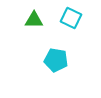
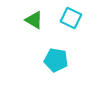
green triangle: rotated 30 degrees clockwise
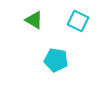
cyan square: moved 7 px right, 3 px down
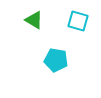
cyan square: rotated 10 degrees counterclockwise
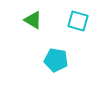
green triangle: moved 1 px left
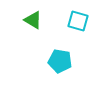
cyan pentagon: moved 4 px right, 1 px down
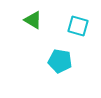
cyan square: moved 5 px down
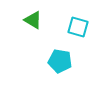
cyan square: moved 1 px down
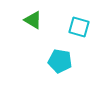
cyan square: moved 1 px right
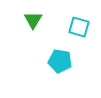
green triangle: rotated 30 degrees clockwise
